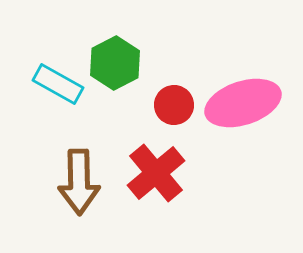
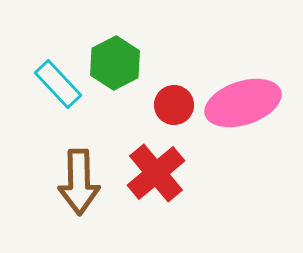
cyan rectangle: rotated 18 degrees clockwise
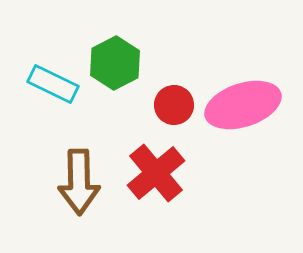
cyan rectangle: moved 5 px left; rotated 21 degrees counterclockwise
pink ellipse: moved 2 px down
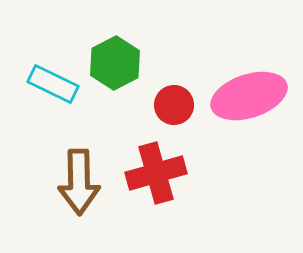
pink ellipse: moved 6 px right, 9 px up
red cross: rotated 24 degrees clockwise
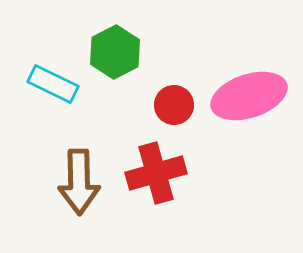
green hexagon: moved 11 px up
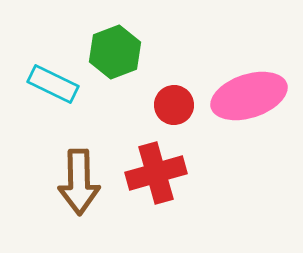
green hexagon: rotated 6 degrees clockwise
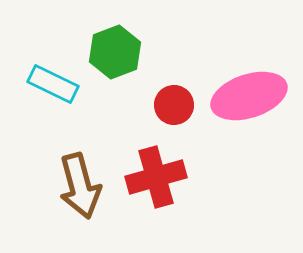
red cross: moved 4 px down
brown arrow: moved 1 px right, 4 px down; rotated 14 degrees counterclockwise
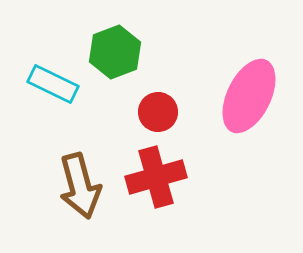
pink ellipse: rotated 46 degrees counterclockwise
red circle: moved 16 px left, 7 px down
